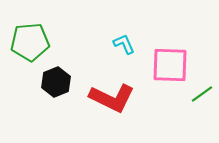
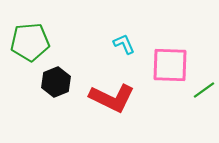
green line: moved 2 px right, 4 px up
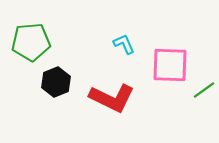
green pentagon: moved 1 px right
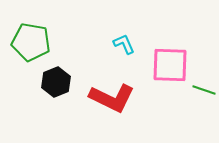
green pentagon: rotated 15 degrees clockwise
green line: rotated 55 degrees clockwise
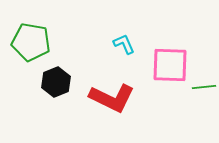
green line: moved 3 px up; rotated 25 degrees counterclockwise
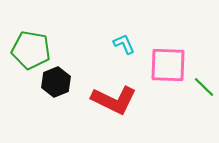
green pentagon: moved 8 px down
pink square: moved 2 px left
green line: rotated 50 degrees clockwise
red L-shape: moved 2 px right, 2 px down
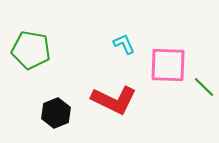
black hexagon: moved 31 px down
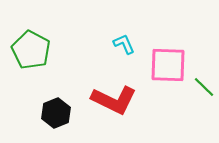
green pentagon: rotated 18 degrees clockwise
